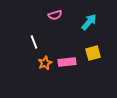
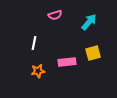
white line: moved 1 px down; rotated 32 degrees clockwise
orange star: moved 7 px left, 8 px down; rotated 16 degrees clockwise
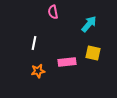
pink semicircle: moved 2 px left, 3 px up; rotated 96 degrees clockwise
cyan arrow: moved 2 px down
yellow square: rotated 28 degrees clockwise
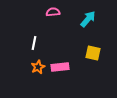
pink semicircle: rotated 96 degrees clockwise
cyan arrow: moved 1 px left, 5 px up
pink rectangle: moved 7 px left, 5 px down
orange star: moved 4 px up; rotated 16 degrees counterclockwise
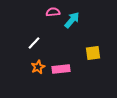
cyan arrow: moved 16 px left, 1 px down
white line: rotated 32 degrees clockwise
yellow square: rotated 21 degrees counterclockwise
pink rectangle: moved 1 px right, 2 px down
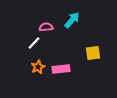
pink semicircle: moved 7 px left, 15 px down
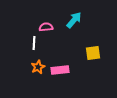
cyan arrow: moved 2 px right
white line: rotated 40 degrees counterclockwise
pink rectangle: moved 1 px left, 1 px down
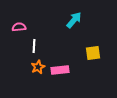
pink semicircle: moved 27 px left
white line: moved 3 px down
